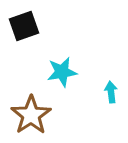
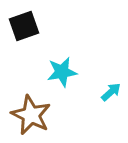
cyan arrow: rotated 55 degrees clockwise
brown star: rotated 12 degrees counterclockwise
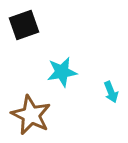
black square: moved 1 px up
cyan arrow: rotated 110 degrees clockwise
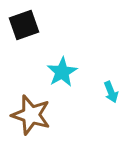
cyan star: rotated 20 degrees counterclockwise
brown star: rotated 9 degrees counterclockwise
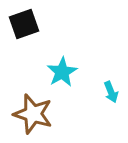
black square: moved 1 px up
brown star: moved 2 px right, 1 px up
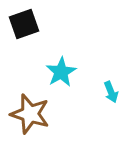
cyan star: moved 1 px left
brown star: moved 3 px left
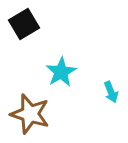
black square: rotated 12 degrees counterclockwise
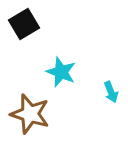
cyan star: rotated 20 degrees counterclockwise
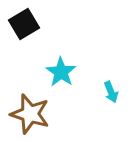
cyan star: rotated 12 degrees clockwise
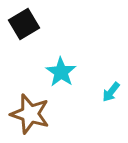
cyan arrow: rotated 60 degrees clockwise
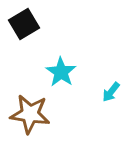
brown star: rotated 9 degrees counterclockwise
